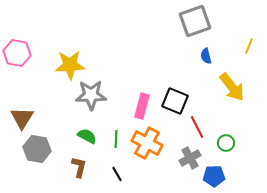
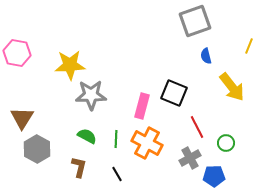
black square: moved 1 px left, 8 px up
gray hexagon: rotated 20 degrees clockwise
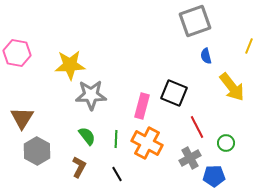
green semicircle: rotated 24 degrees clockwise
gray hexagon: moved 2 px down
brown L-shape: rotated 15 degrees clockwise
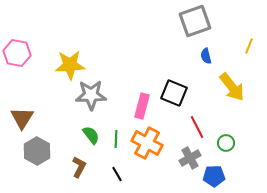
green semicircle: moved 4 px right, 1 px up
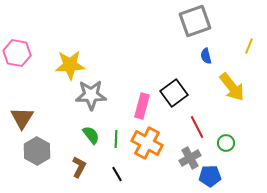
black square: rotated 32 degrees clockwise
blue pentagon: moved 4 px left
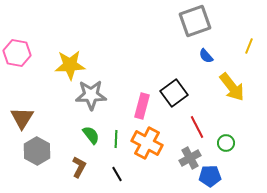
blue semicircle: rotated 28 degrees counterclockwise
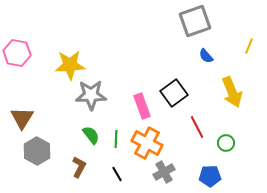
yellow arrow: moved 5 px down; rotated 16 degrees clockwise
pink rectangle: rotated 35 degrees counterclockwise
gray cross: moved 26 px left, 14 px down
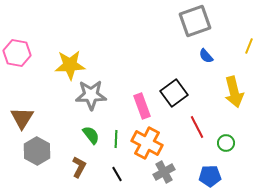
yellow arrow: moved 2 px right; rotated 8 degrees clockwise
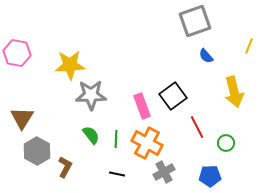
black square: moved 1 px left, 3 px down
brown L-shape: moved 14 px left
black line: rotated 49 degrees counterclockwise
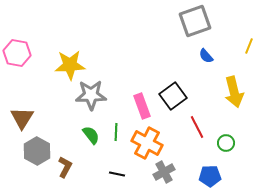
green line: moved 7 px up
